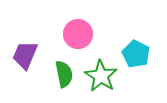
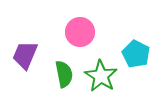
pink circle: moved 2 px right, 2 px up
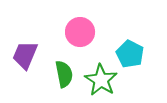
cyan pentagon: moved 6 px left
green star: moved 4 px down
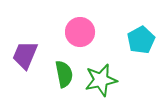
cyan pentagon: moved 11 px right, 14 px up; rotated 16 degrees clockwise
green star: rotated 28 degrees clockwise
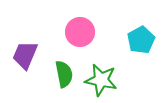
green star: rotated 24 degrees clockwise
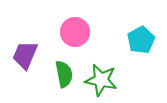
pink circle: moved 5 px left
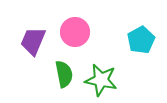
purple trapezoid: moved 8 px right, 14 px up
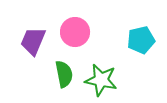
cyan pentagon: rotated 16 degrees clockwise
